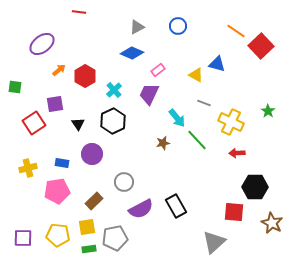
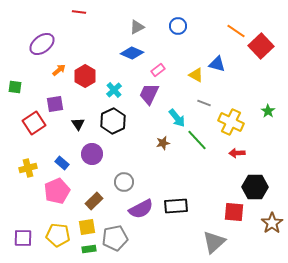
blue rectangle at (62, 163): rotated 32 degrees clockwise
pink pentagon at (57, 191): rotated 15 degrees counterclockwise
black rectangle at (176, 206): rotated 65 degrees counterclockwise
brown star at (272, 223): rotated 10 degrees clockwise
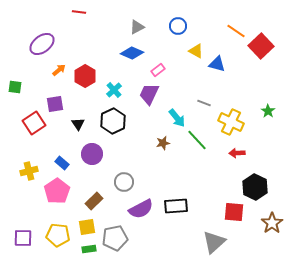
yellow triangle at (196, 75): moved 24 px up
yellow cross at (28, 168): moved 1 px right, 3 px down
black hexagon at (255, 187): rotated 25 degrees clockwise
pink pentagon at (57, 191): rotated 10 degrees counterclockwise
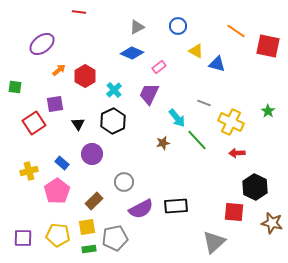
red square at (261, 46): moved 7 px right; rotated 35 degrees counterclockwise
pink rectangle at (158, 70): moved 1 px right, 3 px up
brown star at (272, 223): rotated 25 degrees counterclockwise
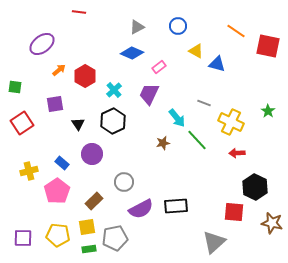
red square at (34, 123): moved 12 px left
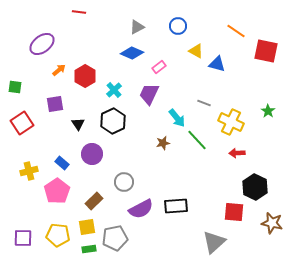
red square at (268, 46): moved 2 px left, 5 px down
